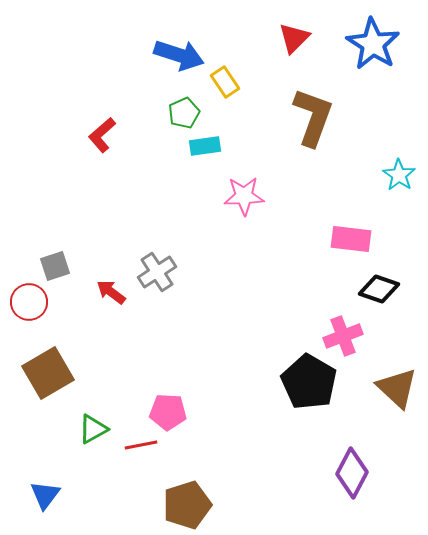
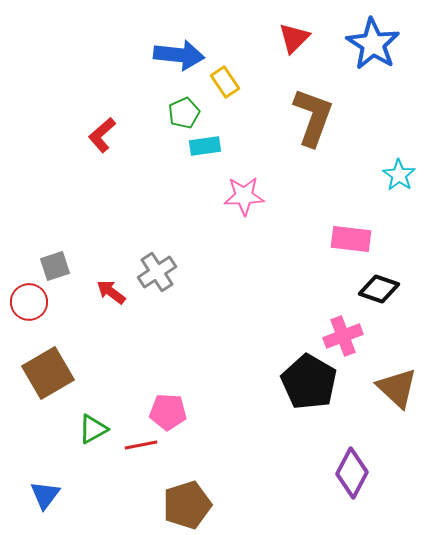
blue arrow: rotated 12 degrees counterclockwise
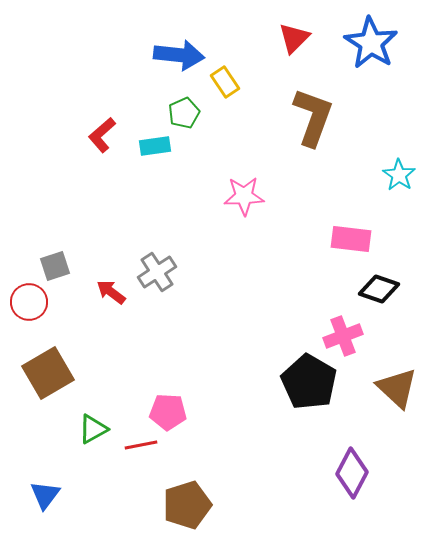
blue star: moved 2 px left, 1 px up
cyan rectangle: moved 50 px left
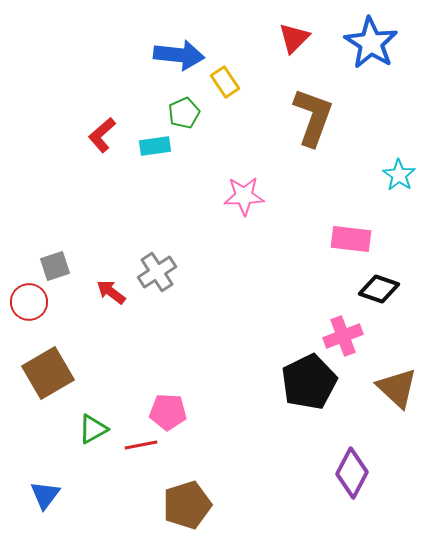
black pentagon: rotated 16 degrees clockwise
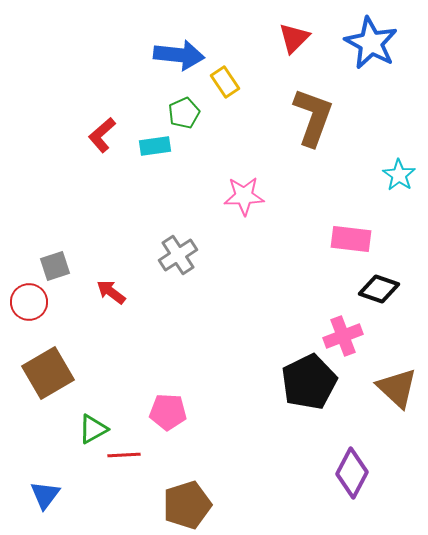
blue star: rotated 4 degrees counterclockwise
gray cross: moved 21 px right, 17 px up
red line: moved 17 px left, 10 px down; rotated 8 degrees clockwise
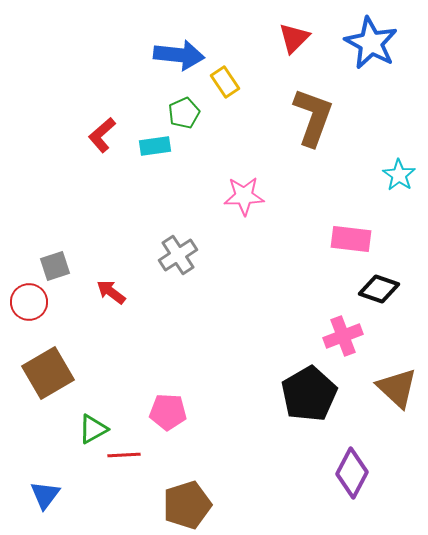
black pentagon: moved 12 px down; rotated 4 degrees counterclockwise
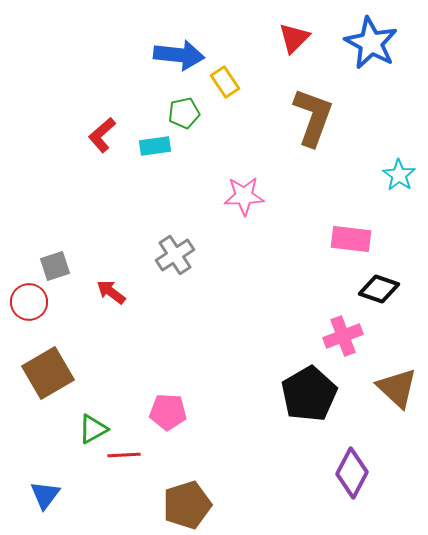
green pentagon: rotated 12 degrees clockwise
gray cross: moved 3 px left
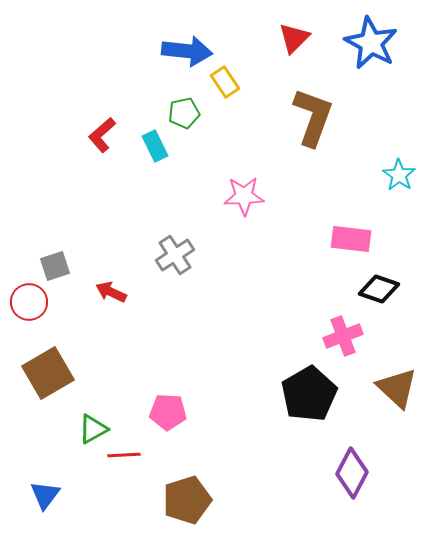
blue arrow: moved 8 px right, 4 px up
cyan rectangle: rotated 72 degrees clockwise
red arrow: rotated 12 degrees counterclockwise
brown pentagon: moved 5 px up
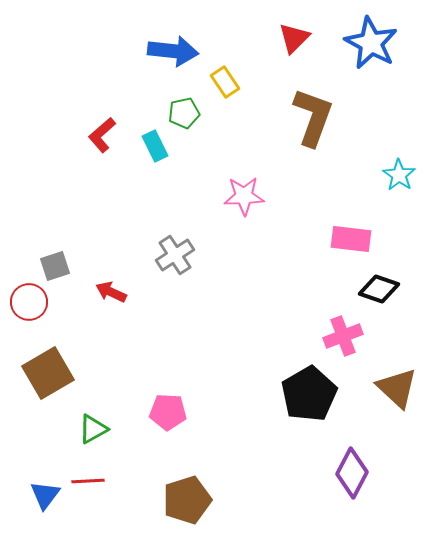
blue arrow: moved 14 px left
red line: moved 36 px left, 26 px down
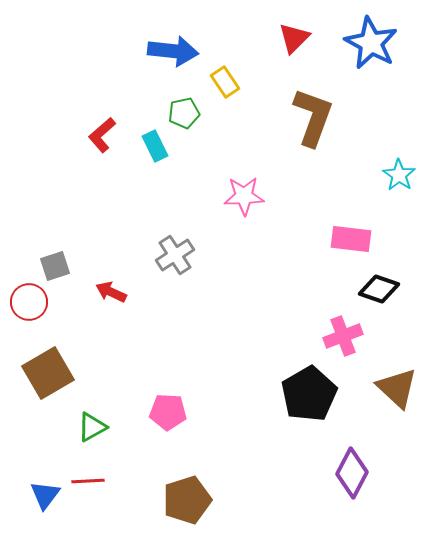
green triangle: moved 1 px left, 2 px up
